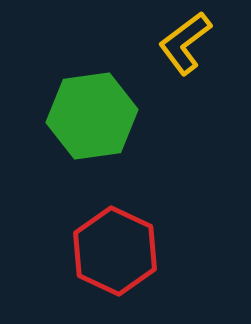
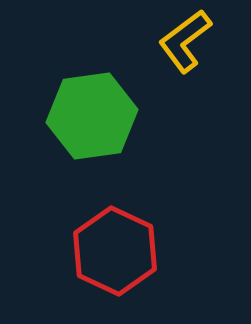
yellow L-shape: moved 2 px up
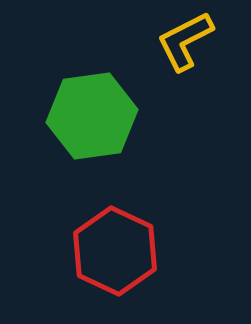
yellow L-shape: rotated 10 degrees clockwise
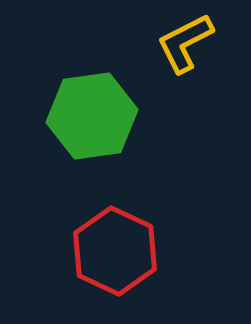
yellow L-shape: moved 2 px down
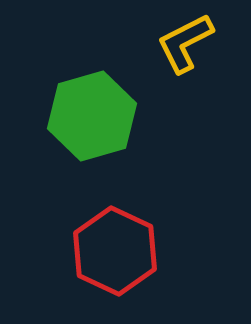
green hexagon: rotated 8 degrees counterclockwise
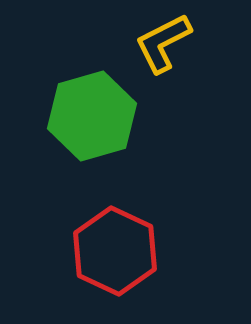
yellow L-shape: moved 22 px left
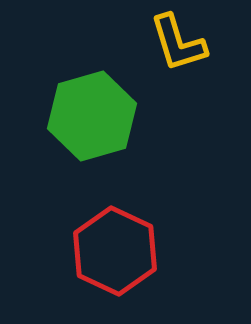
yellow L-shape: moved 15 px right; rotated 80 degrees counterclockwise
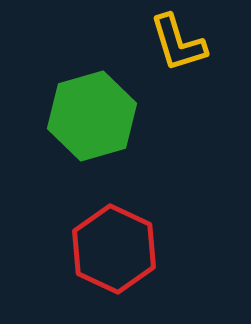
red hexagon: moved 1 px left, 2 px up
